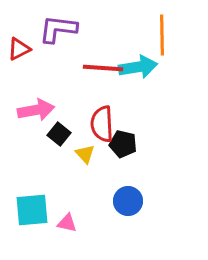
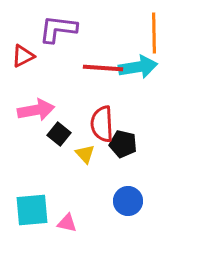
orange line: moved 8 px left, 2 px up
red triangle: moved 4 px right, 7 px down
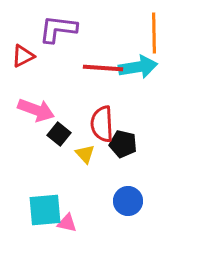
pink arrow: rotated 30 degrees clockwise
cyan square: moved 13 px right
